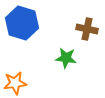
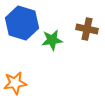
green star: moved 14 px left, 18 px up; rotated 15 degrees counterclockwise
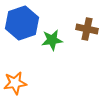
blue hexagon: rotated 24 degrees clockwise
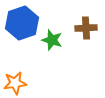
brown cross: moved 1 px left, 1 px up; rotated 15 degrees counterclockwise
green star: rotated 25 degrees clockwise
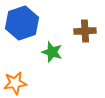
brown cross: moved 1 px left, 3 px down
green star: moved 12 px down
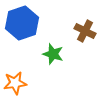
brown cross: rotated 30 degrees clockwise
green star: moved 1 px right, 2 px down
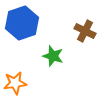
green star: moved 2 px down
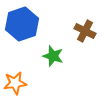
blue hexagon: moved 1 px down
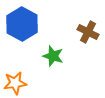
blue hexagon: rotated 12 degrees counterclockwise
brown cross: moved 3 px right, 1 px down
